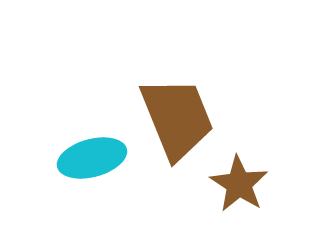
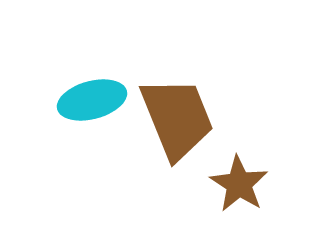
cyan ellipse: moved 58 px up
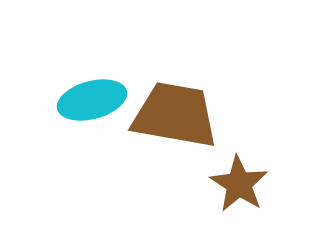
brown trapezoid: moved 2 px left, 3 px up; rotated 58 degrees counterclockwise
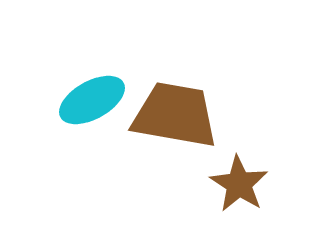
cyan ellipse: rotated 14 degrees counterclockwise
